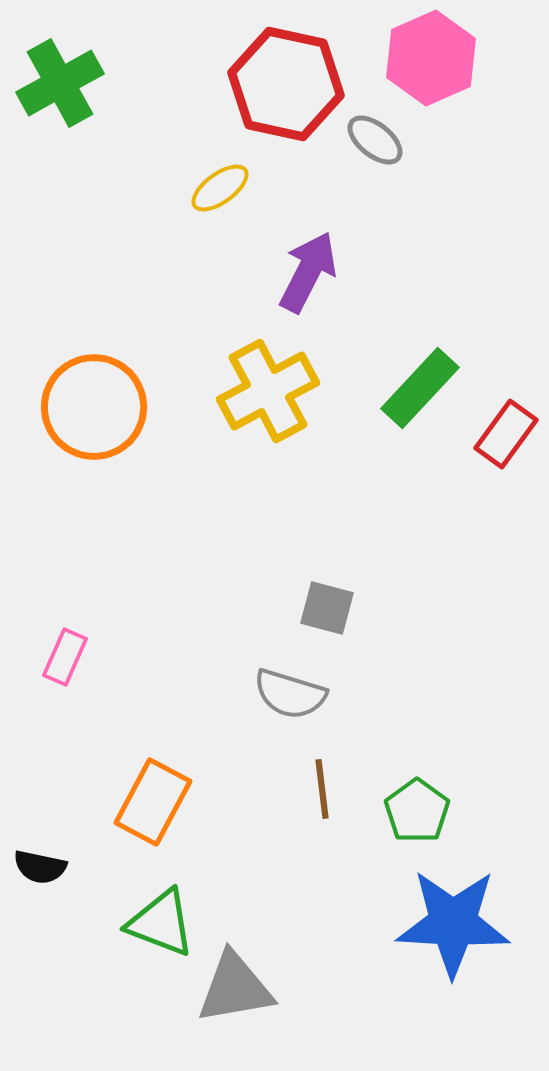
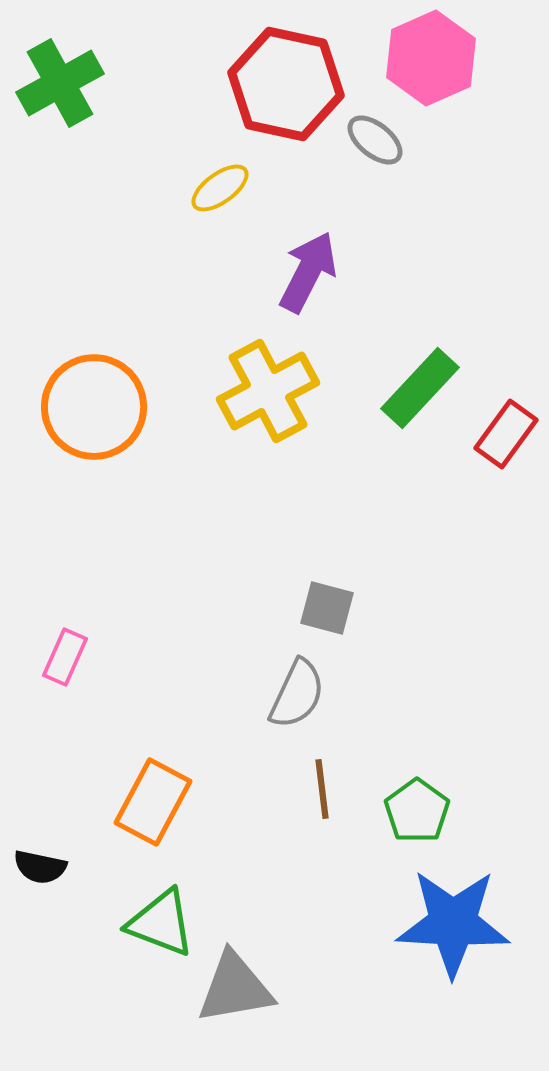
gray semicircle: moved 7 px right; rotated 82 degrees counterclockwise
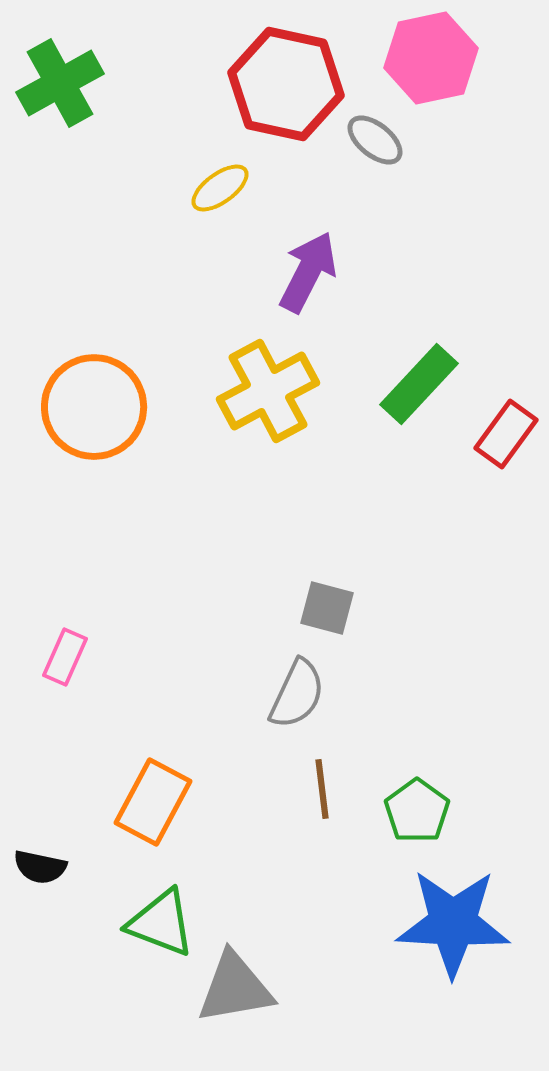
pink hexagon: rotated 12 degrees clockwise
green rectangle: moved 1 px left, 4 px up
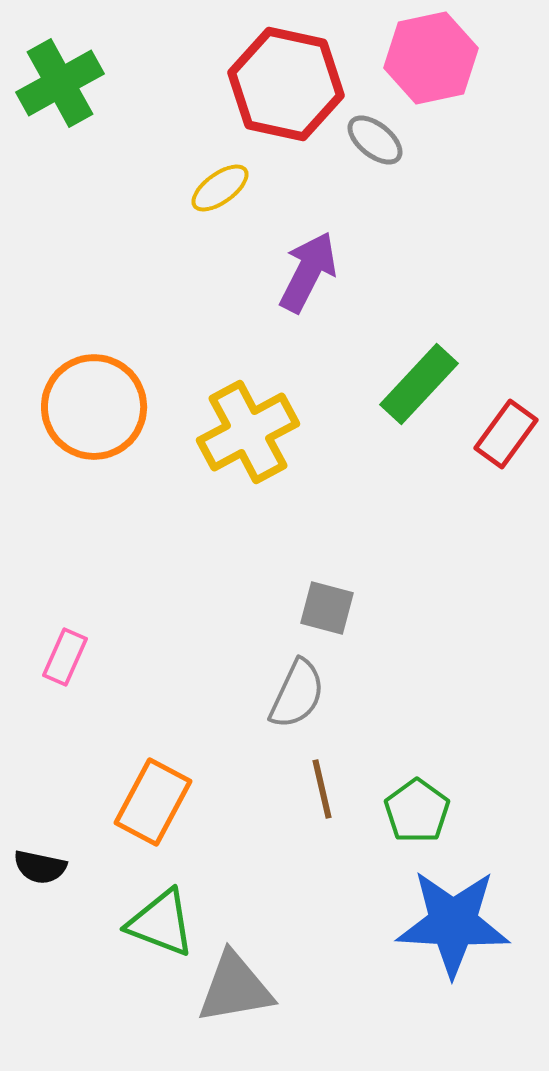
yellow cross: moved 20 px left, 41 px down
brown line: rotated 6 degrees counterclockwise
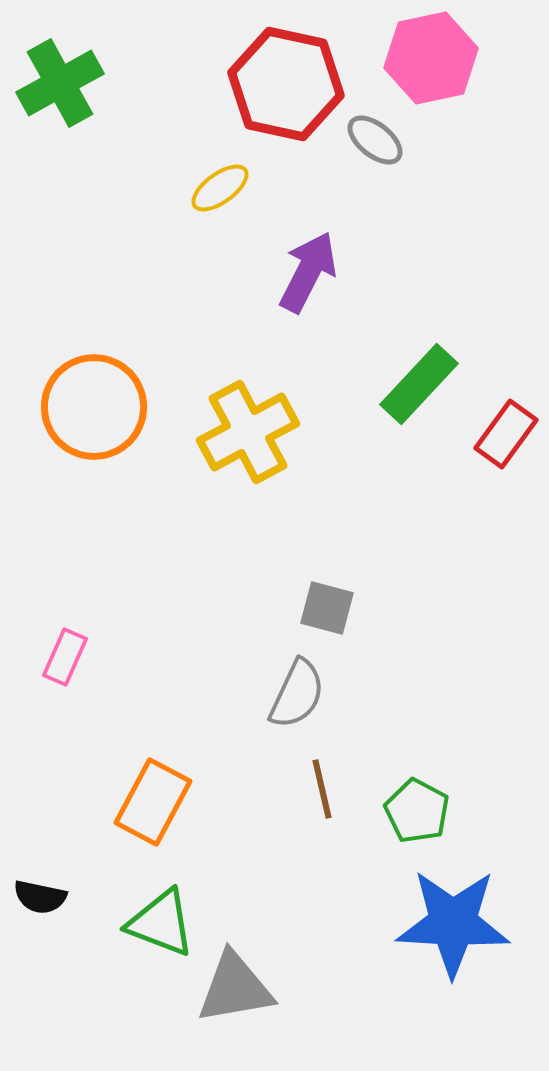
green pentagon: rotated 8 degrees counterclockwise
black semicircle: moved 30 px down
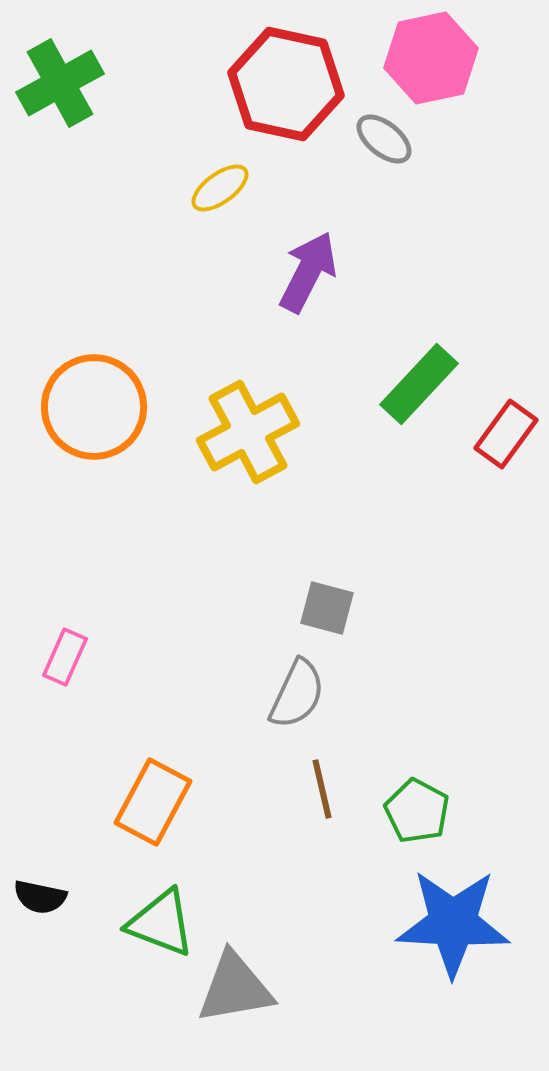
gray ellipse: moved 9 px right, 1 px up
